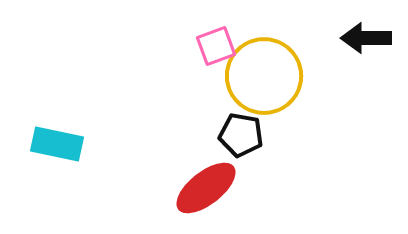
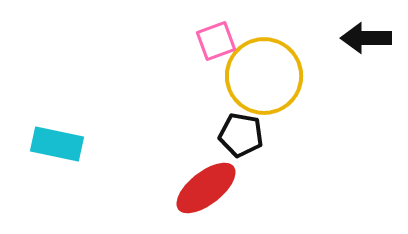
pink square: moved 5 px up
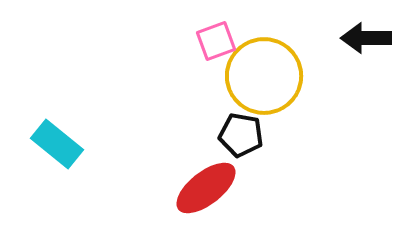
cyan rectangle: rotated 27 degrees clockwise
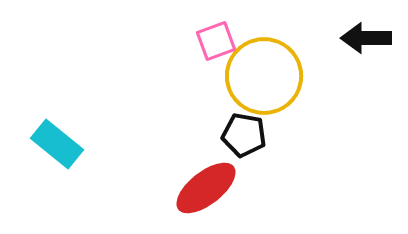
black pentagon: moved 3 px right
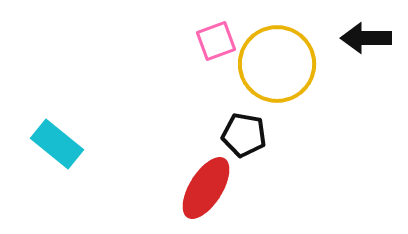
yellow circle: moved 13 px right, 12 px up
red ellipse: rotated 20 degrees counterclockwise
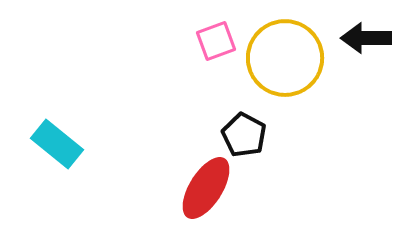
yellow circle: moved 8 px right, 6 px up
black pentagon: rotated 18 degrees clockwise
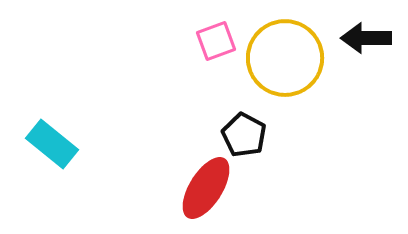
cyan rectangle: moved 5 px left
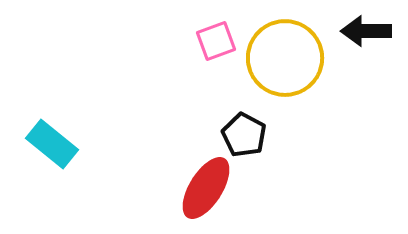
black arrow: moved 7 px up
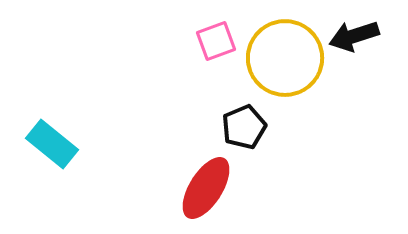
black arrow: moved 12 px left, 5 px down; rotated 18 degrees counterclockwise
black pentagon: moved 8 px up; rotated 21 degrees clockwise
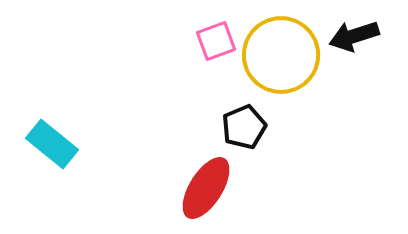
yellow circle: moved 4 px left, 3 px up
